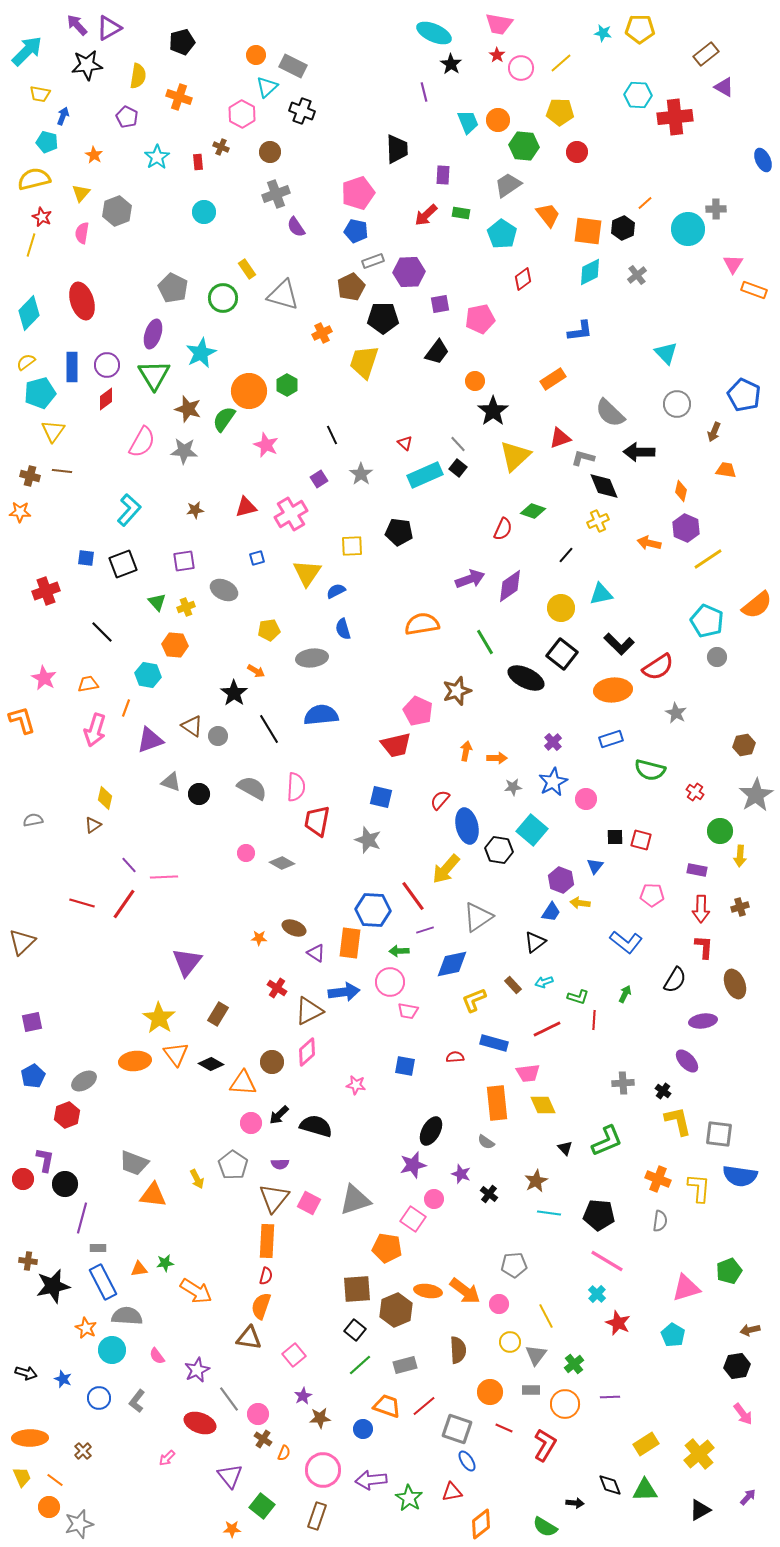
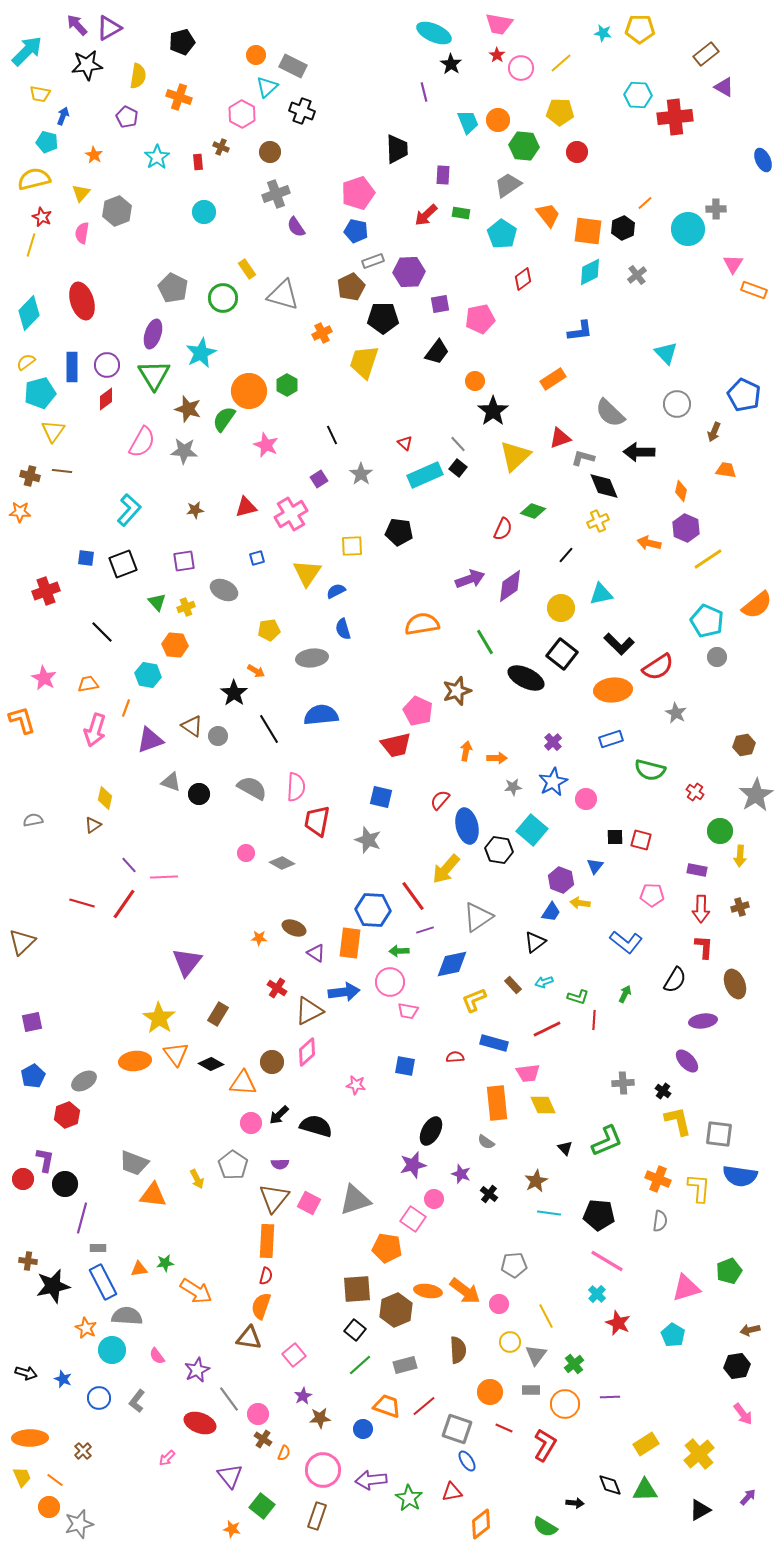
orange star at (232, 1529): rotated 12 degrees clockwise
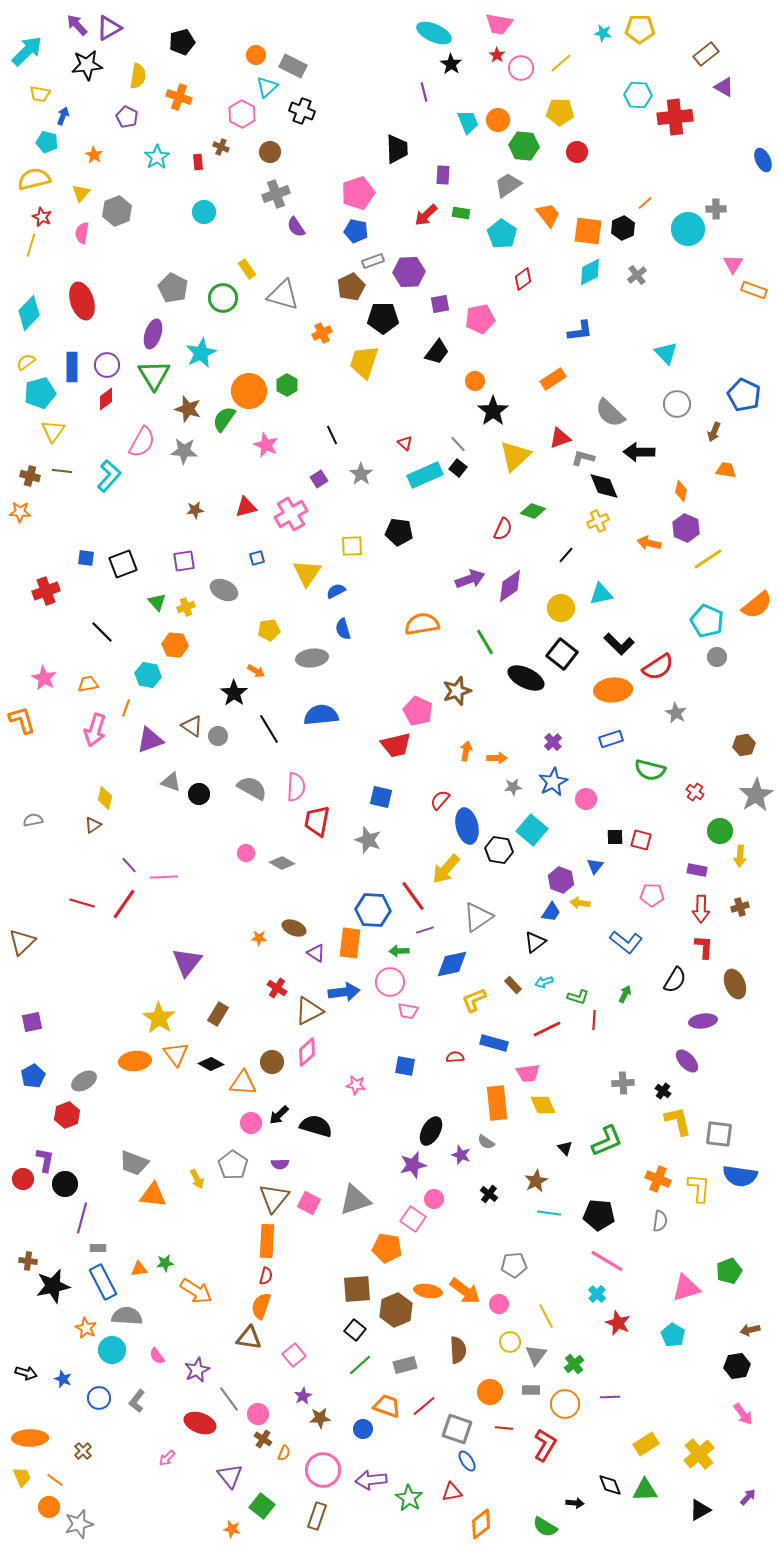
cyan L-shape at (129, 510): moved 20 px left, 34 px up
purple star at (461, 1174): moved 19 px up
red line at (504, 1428): rotated 18 degrees counterclockwise
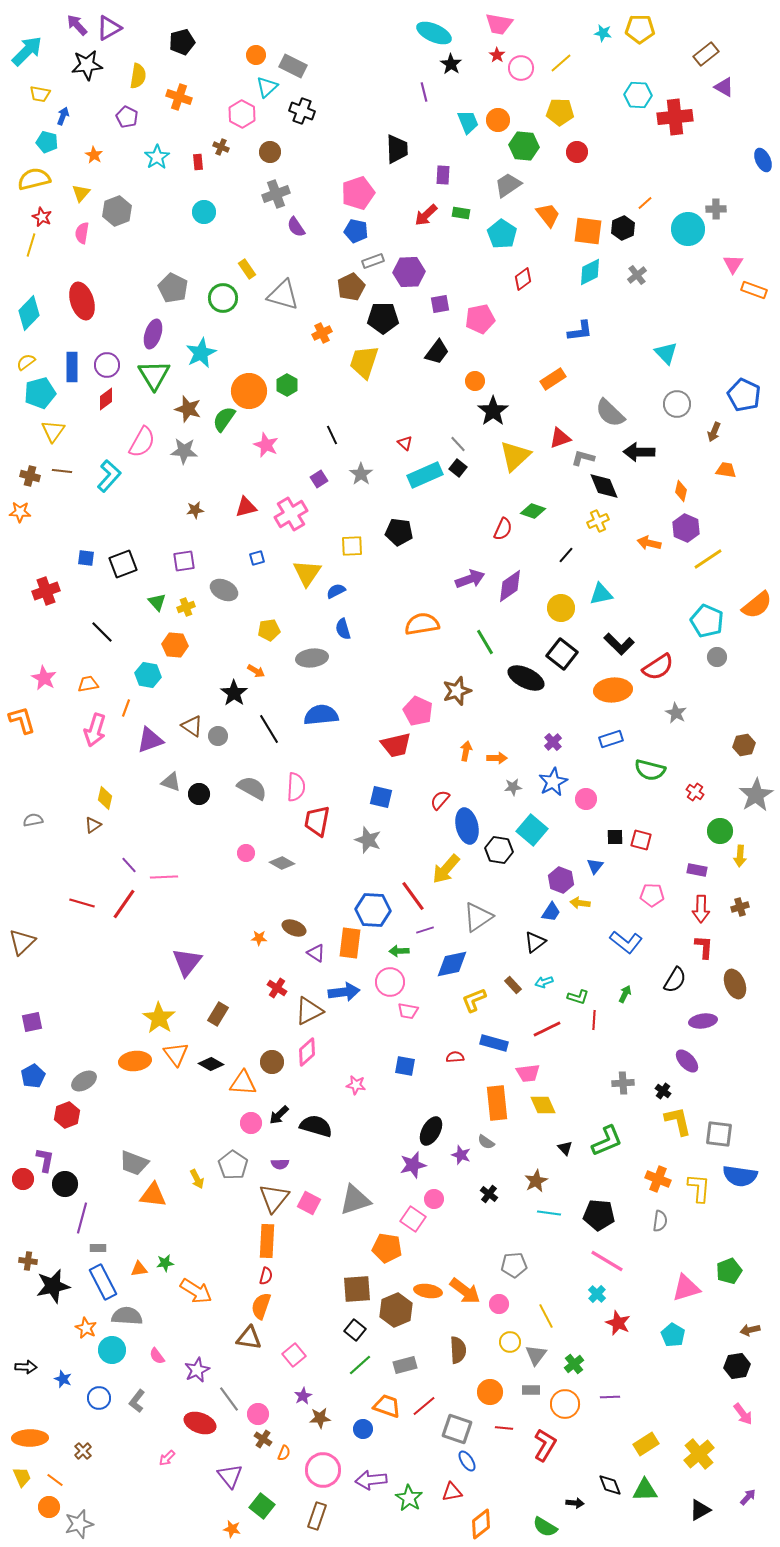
black arrow at (26, 1373): moved 6 px up; rotated 15 degrees counterclockwise
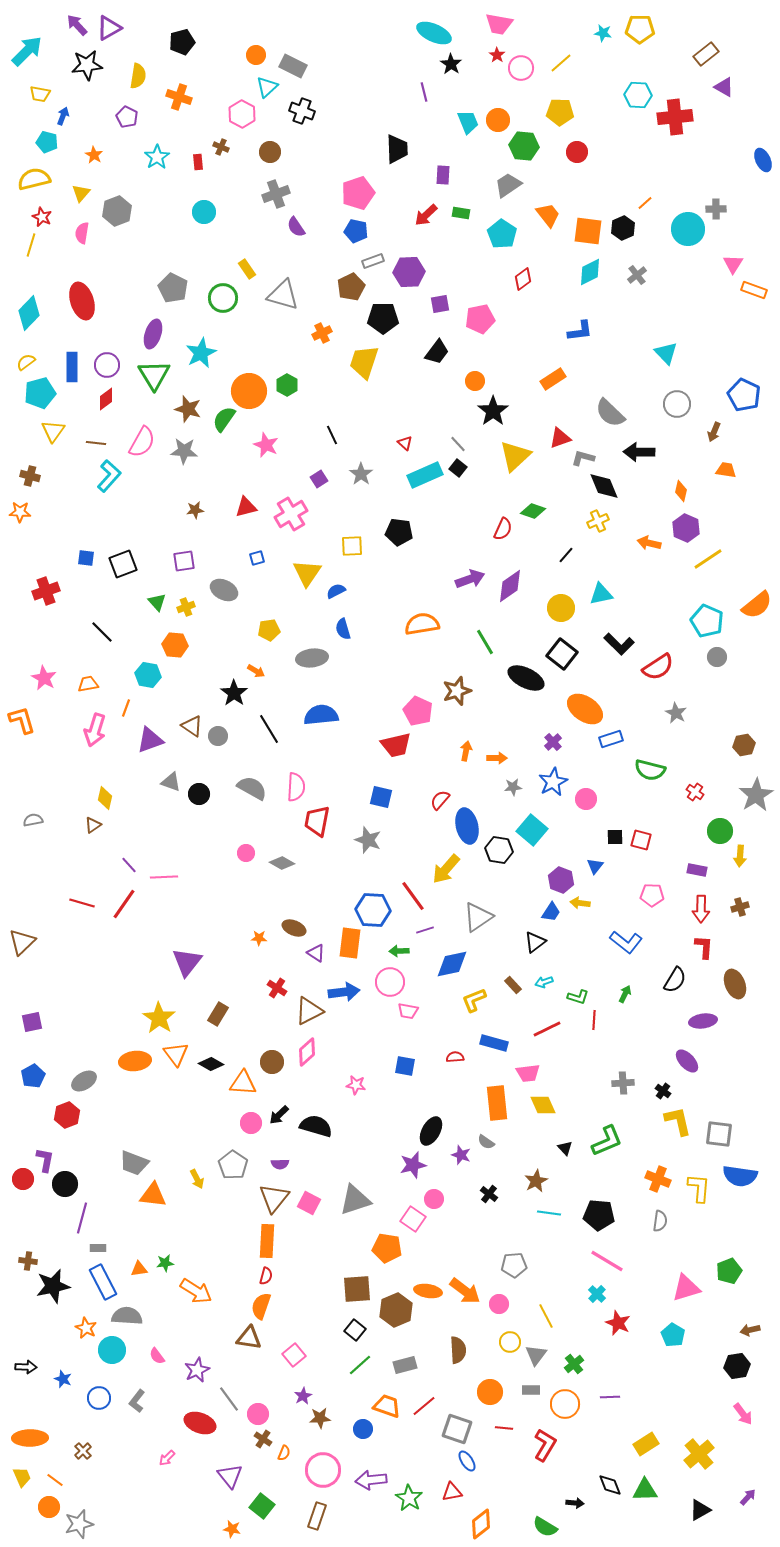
brown line at (62, 471): moved 34 px right, 28 px up
orange ellipse at (613, 690): moved 28 px left, 19 px down; rotated 39 degrees clockwise
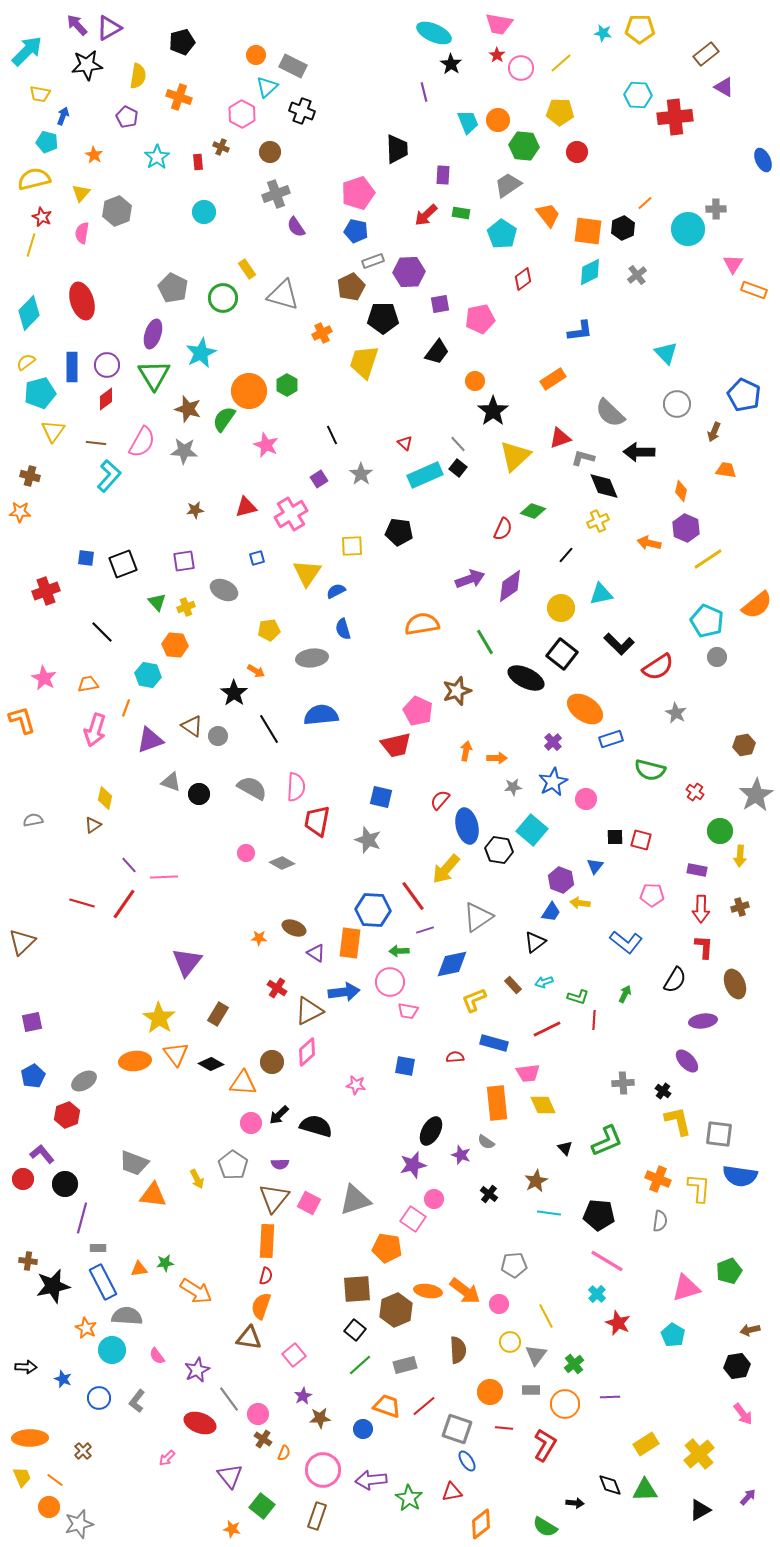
purple L-shape at (45, 1160): moved 3 px left, 6 px up; rotated 50 degrees counterclockwise
